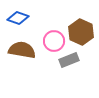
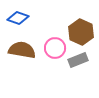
pink circle: moved 1 px right, 7 px down
gray rectangle: moved 9 px right
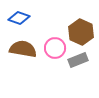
blue diamond: moved 1 px right
brown semicircle: moved 1 px right, 1 px up
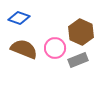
brown semicircle: moved 1 px right; rotated 12 degrees clockwise
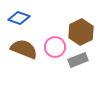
brown hexagon: rotated 10 degrees clockwise
pink circle: moved 1 px up
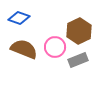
brown hexagon: moved 2 px left, 1 px up
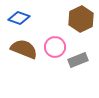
brown hexagon: moved 2 px right, 12 px up
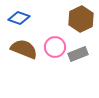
gray rectangle: moved 6 px up
